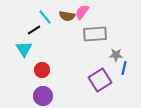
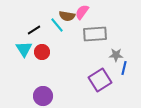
cyan line: moved 12 px right, 8 px down
red circle: moved 18 px up
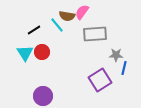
cyan triangle: moved 1 px right, 4 px down
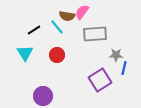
cyan line: moved 2 px down
red circle: moved 15 px right, 3 px down
